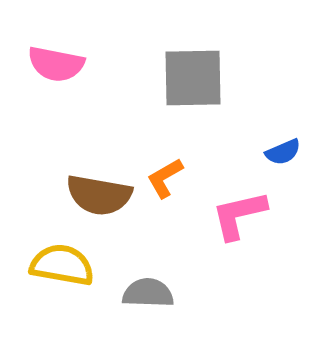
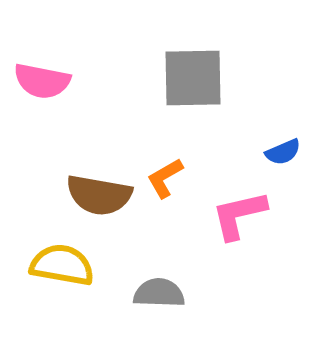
pink semicircle: moved 14 px left, 17 px down
gray semicircle: moved 11 px right
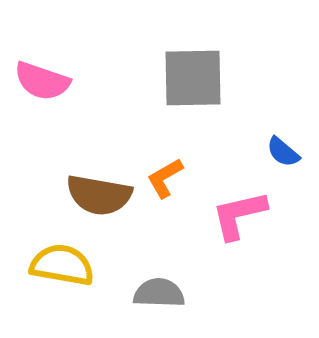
pink semicircle: rotated 8 degrees clockwise
blue semicircle: rotated 63 degrees clockwise
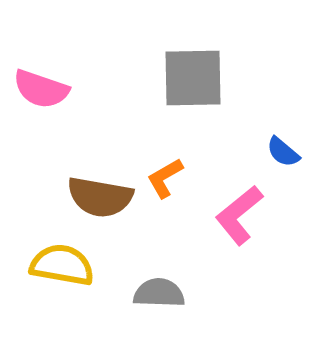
pink semicircle: moved 1 px left, 8 px down
brown semicircle: moved 1 px right, 2 px down
pink L-shape: rotated 26 degrees counterclockwise
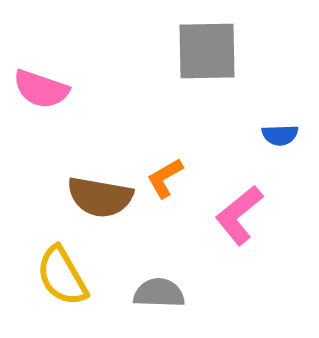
gray square: moved 14 px right, 27 px up
blue semicircle: moved 3 px left, 17 px up; rotated 42 degrees counterclockwise
yellow semicircle: moved 11 px down; rotated 130 degrees counterclockwise
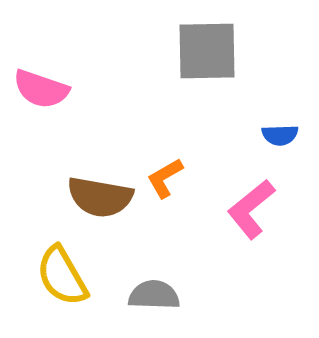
pink L-shape: moved 12 px right, 6 px up
gray semicircle: moved 5 px left, 2 px down
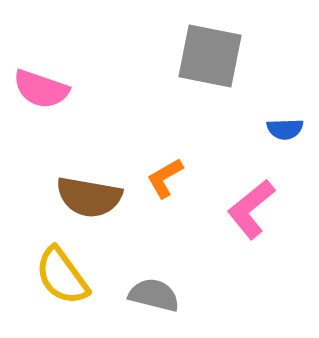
gray square: moved 3 px right, 5 px down; rotated 12 degrees clockwise
blue semicircle: moved 5 px right, 6 px up
brown semicircle: moved 11 px left
yellow semicircle: rotated 6 degrees counterclockwise
gray semicircle: rotated 12 degrees clockwise
